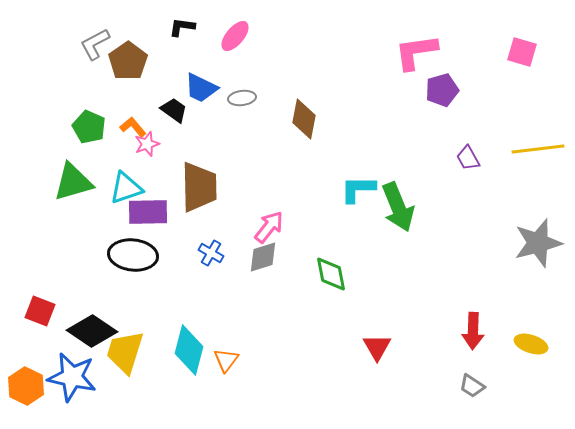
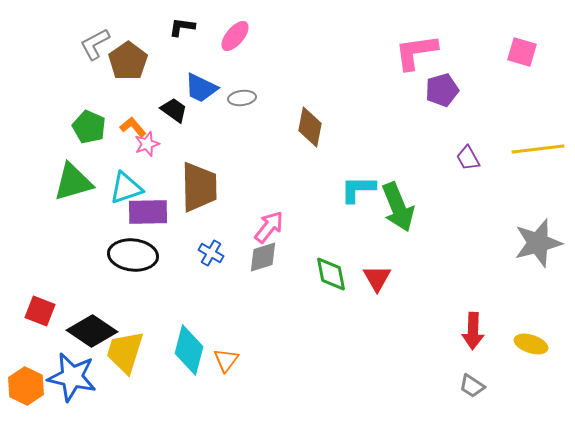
brown diamond: moved 6 px right, 8 px down
red triangle: moved 69 px up
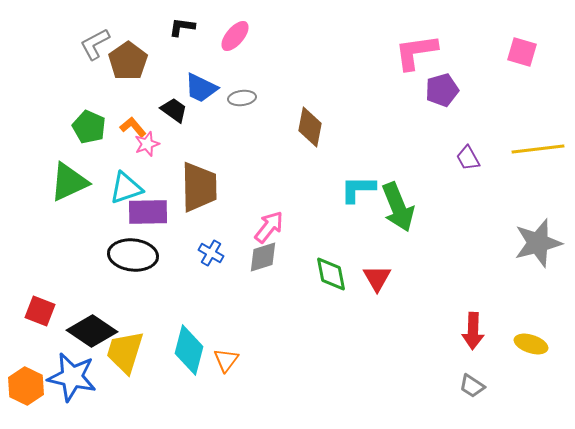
green triangle: moved 4 px left; rotated 9 degrees counterclockwise
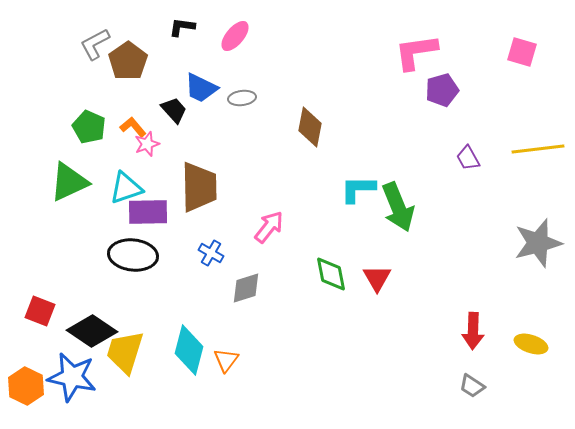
black trapezoid: rotated 12 degrees clockwise
gray diamond: moved 17 px left, 31 px down
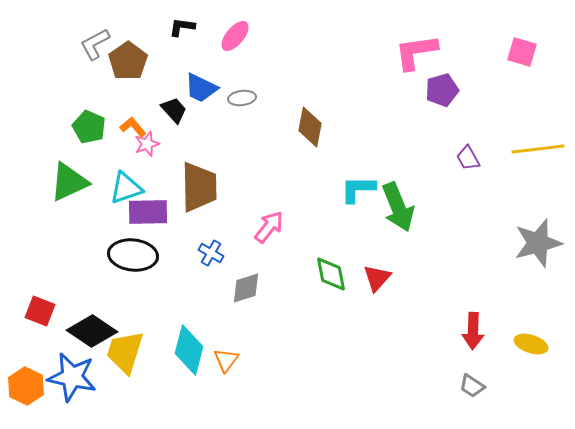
red triangle: rotated 12 degrees clockwise
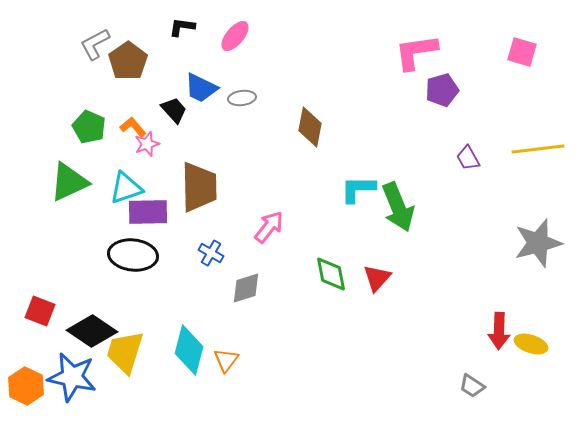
red arrow: moved 26 px right
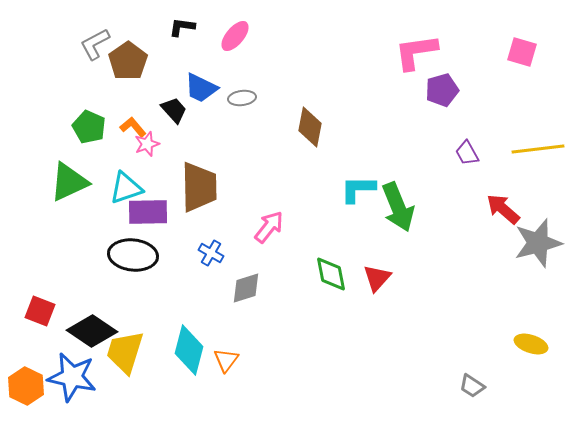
purple trapezoid: moved 1 px left, 5 px up
red arrow: moved 4 px right, 122 px up; rotated 129 degrees clockwise
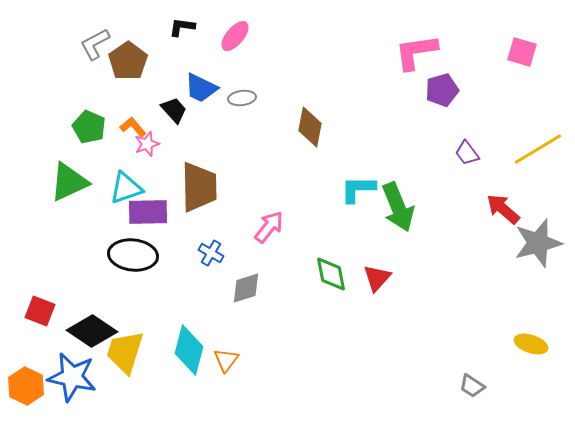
yellow line: rotated 24 degrees counterclockwise
purple trapezoid: rotated 8 degrees counterclockwise
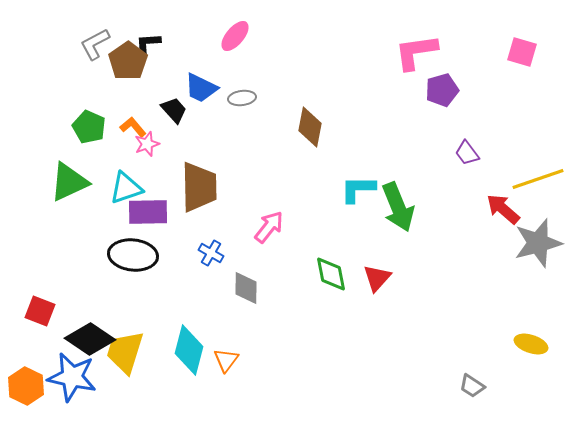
black L-shape: moved 34 px left, 16 px down; rotated 12 degrees counterclockwise
yellow line: moved 30 px down; rotated 12 degrees clockwise
gray diamond: rotated 72 degrees counterclockwise
black diamond: moved 2 px left, 8 px down
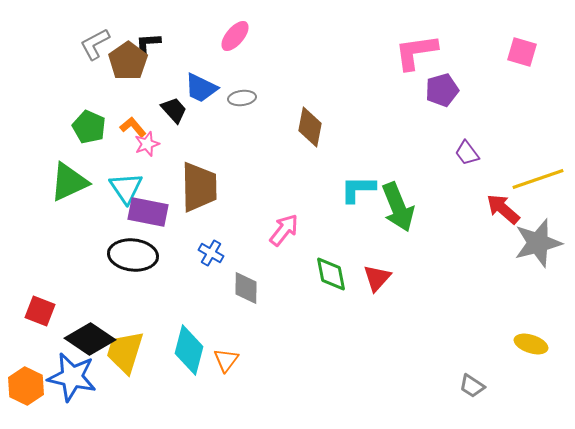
cyan triangle: rotated 45 degrees counterclockwise
purple rectangle: rotated 12 degrees clockwise
pink arrow: moved 15 px right, 3 px down
